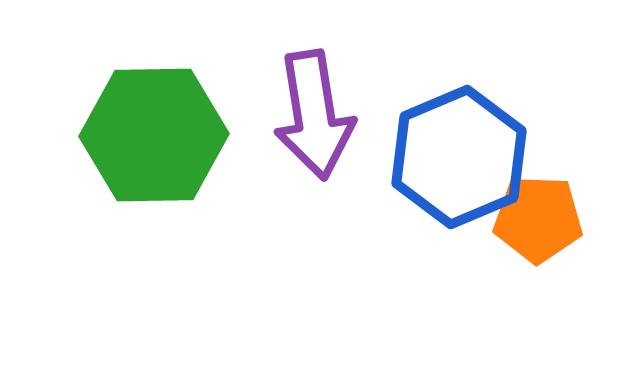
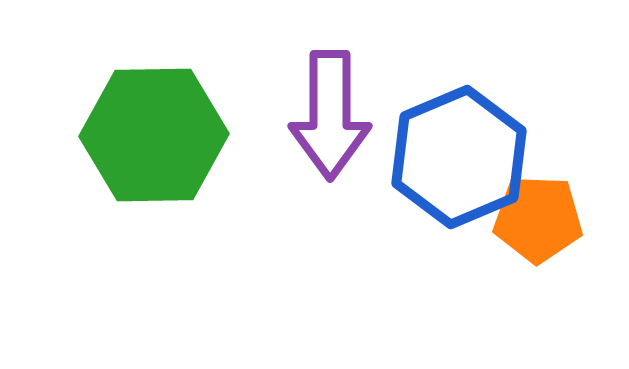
purple arrow: moved 16 px right; rotated 9 degrees clockwise
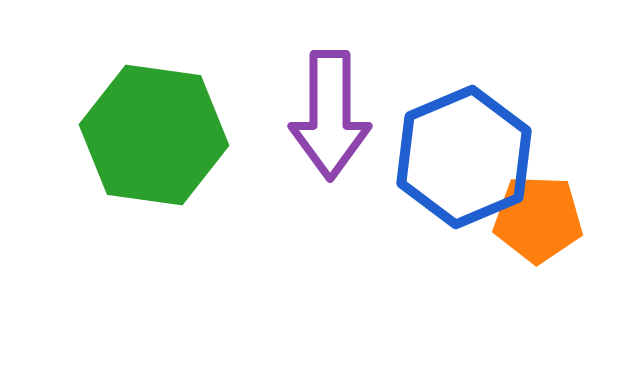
green hexagon: rotated 9 degrees clockwise
blue hexagon: moved 5 px right
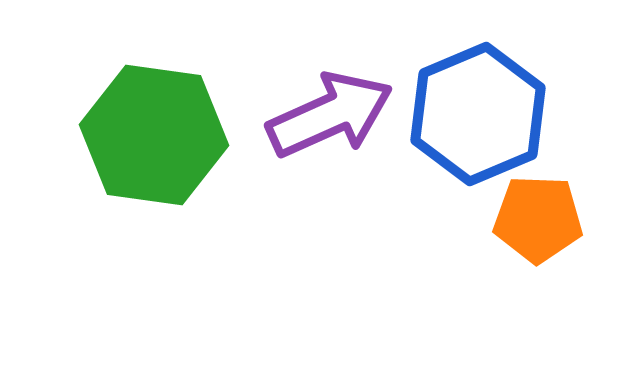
purple arrow: rotated 114 degrees counterclockwise
blue hexagon: moved 14 px right, 43 px up
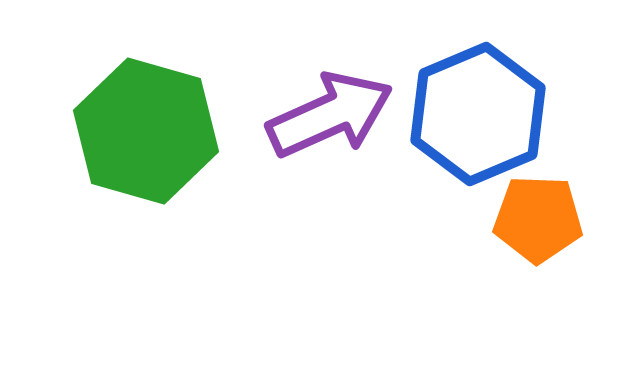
green hexagon: moved 8 px left, 4 px up; rotated 8 degrees clockwise
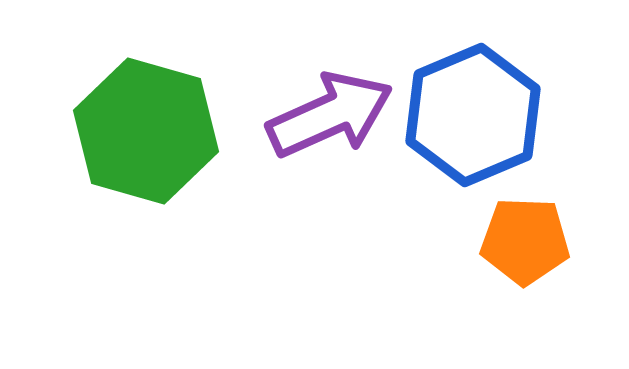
blue hexagon: moved 5 px left, 1 px down
orange pentagon: moved 13 px left, 22 px down
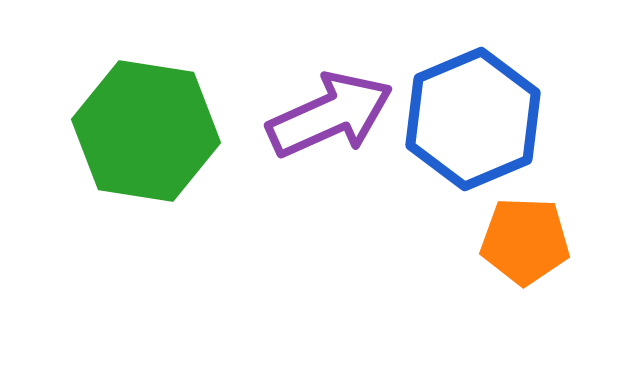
blue hexagon: moved 4 px down
green hexagon: rotated 7 degrees counterclockwise
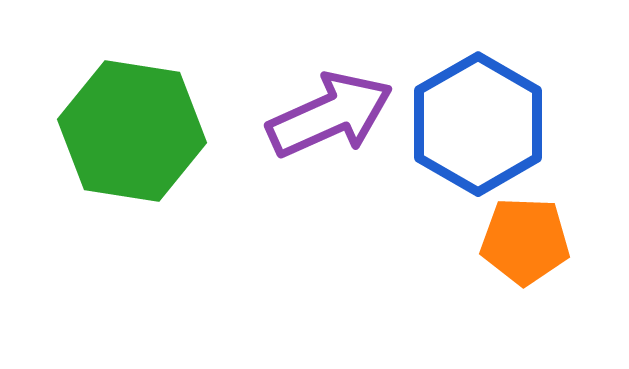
blue hexagon: moved 5 px right, 5 px down; rotated 7 degrees counterclockwise
green hexagon: moved 14 px left
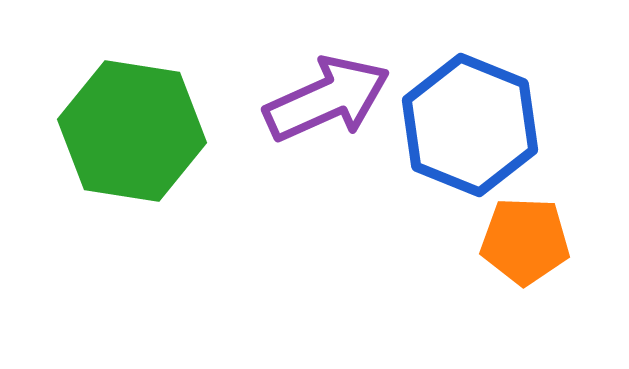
purple arrow: moved 3 px left, 16 px up
blue hexagon: moved 8 px left, 1 px down; rotated 8 degrees counterclockwise
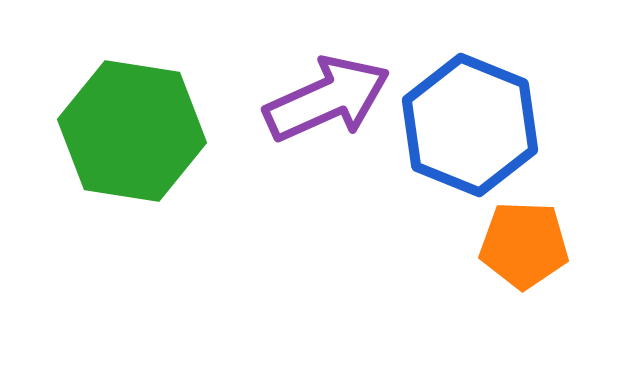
orange pentagon: moved 1 px left, 4 px down
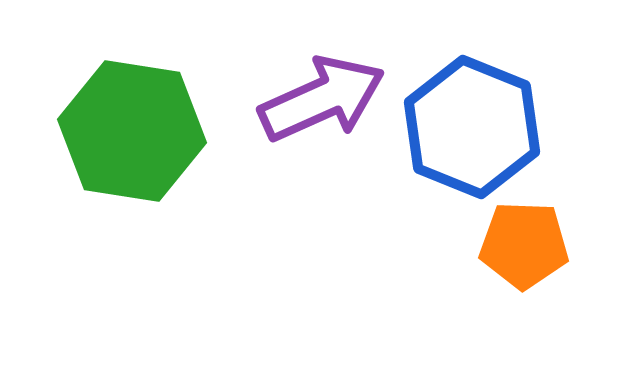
purple arrow: moved 5 px left
blue hexagon: moved 2 px right, 2 px down
